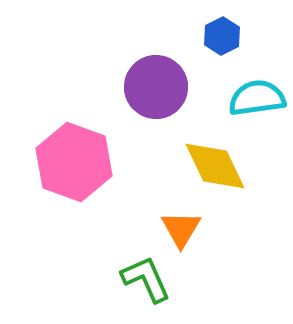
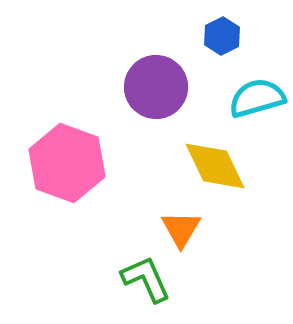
cyan semicircle: rotated 8 degrees counterclockwise
pink hexagon: moved 7 px left, 1 px down
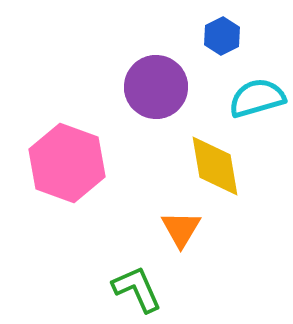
yellow diamond: rotated 16 degrees clockwise
green L-shape: moved 9 px left, 10 px down
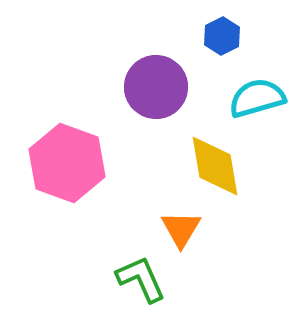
green L-shape: moved 4 px right, 10 px up
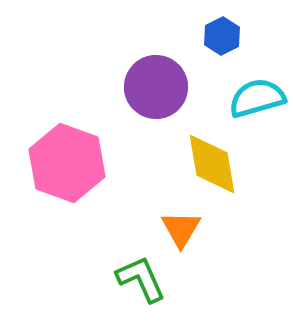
yellow diamond: moved 3 px left, 2 px up
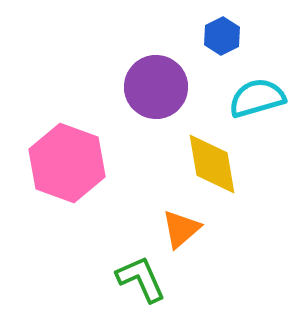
orange triangle: rotated 18 degrees clockwise
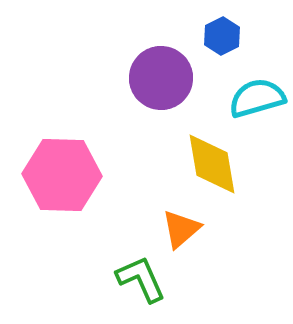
purple circle: moved 5 px right, 9 px up
pink hexagon: moved 5 px left, 12 px down; rotated 18 degrees counterclockwise
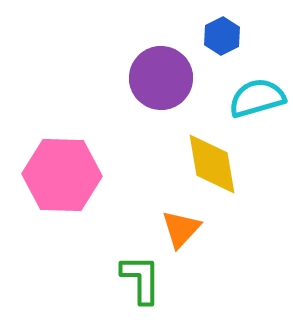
orange triangle: rotated 6 degrees counterclockwise
green L-shape: rotated 24 degrees clockwise
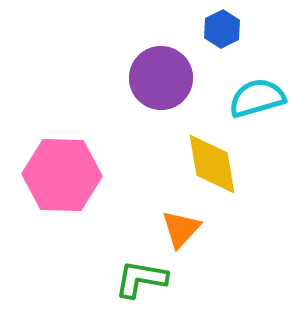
blue hexagon: moved 7 px up
green L-shape: rotated 80 degrees counterclockwise
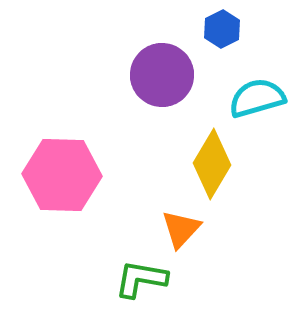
purple circle: moved 1 px right, 3 px up
yellow diamond: rotated 40 degrees clockwise
